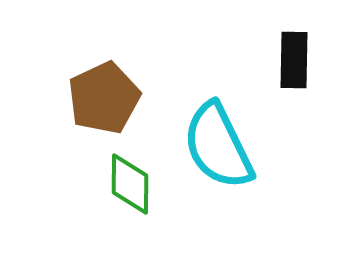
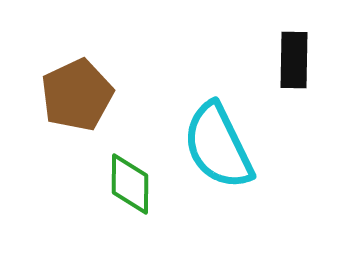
brown pentagon: moved 27 px left, 3 px up
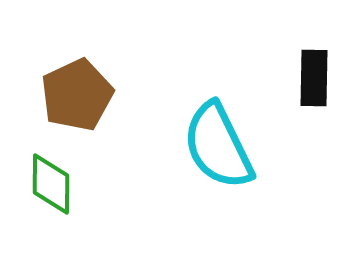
black rectangle: moved 20 px right, 18 px down
green diamond: moved 79 px left
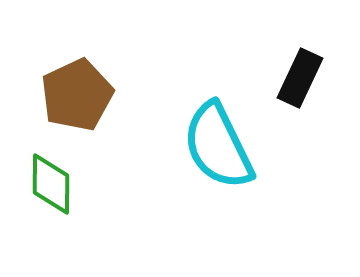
black rectangle: moved 14 px left; rotated 24 degrees clockwise
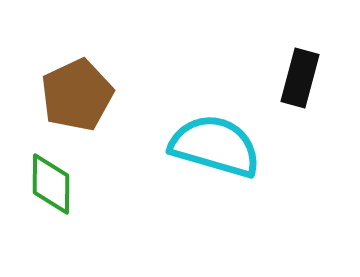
black rectangle: rotated 10 degrees counterclockwise
cyan semicircle: moved 3 px left; rotated 132 degrees clockwise
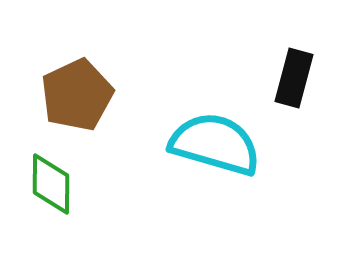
black rectangle: moved 6 px left
cyan semicircle: moved 2 px up
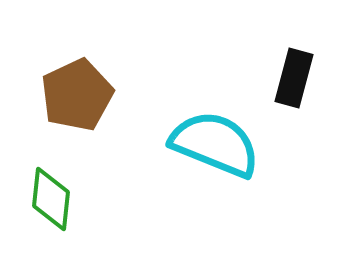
cyan semicircle: rotated 6 degrees clockwise
green diamond: moved 15 px down; rotated 6 degrees clockwise
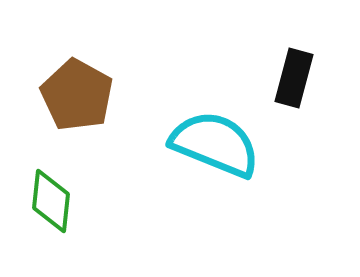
brown pentagon: rotated 18 degrees counterclockwise
green diamond: moved 2 px down
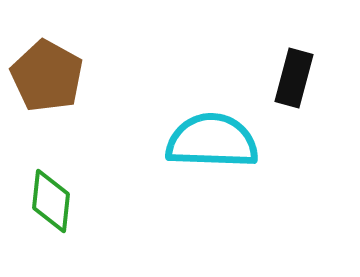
brown pentagon: moved 30 px left, 19 px up
cyan semicircle: moved 3 px left, 3 px up; rotated 20 degrees counterclockwise
